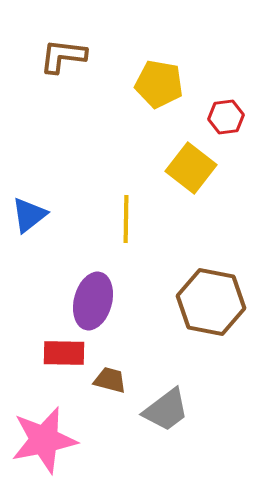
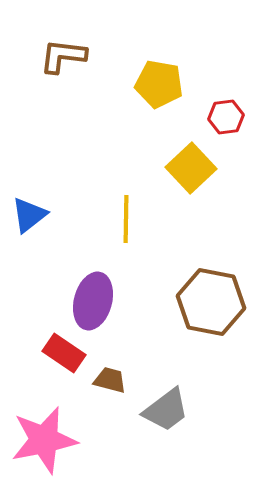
yellow square: rotated 9 degrees clockwise
red rectangle: rotated 33 degrees clockwise
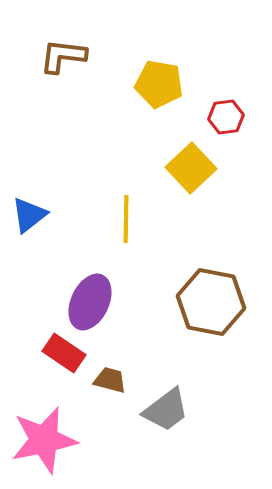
purple ellipse: moved 3 px left, 1 px down; rotated 10 degrees clockwise
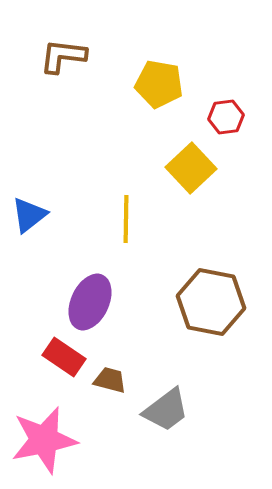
red rectangle: moved 4 px down
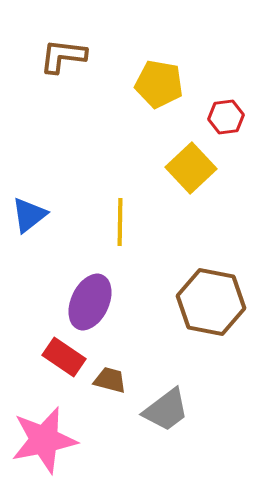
yellow line: moved 6 px left, 3 px down
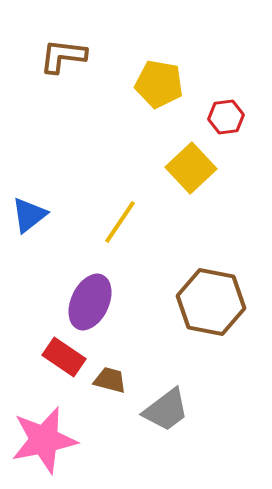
yellow line: rotated 33 degrees clockwise
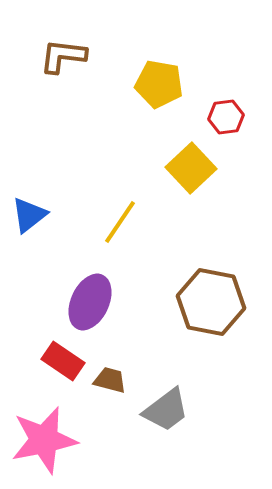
red rectangle: moved 1 px left, 4 px down
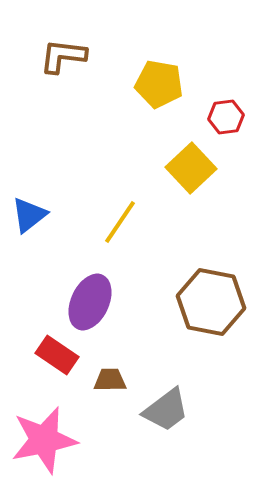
red rectangle: moved 6 px left, 6 px up
brown trapezoid: rotated 16 degrees counterclockwise
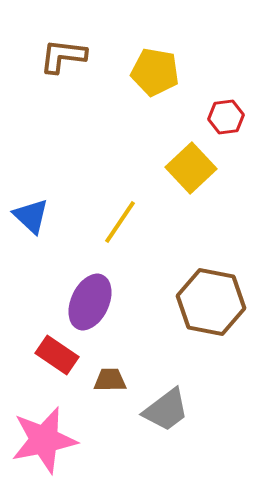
yellow pentagon: moved 4 px left, 12 px up
blue triangle: moved 2 px right, 1 px down; rotated 39 degrees counterclockwise
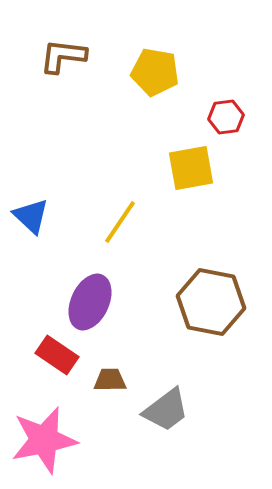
yellow square: rotated 33 degrees clockwise
